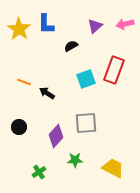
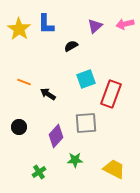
red rectangle: moved 3 px left, 24 px down
black arrow: moved 1 px right, 1 px down
yellow trapezoid: moved 1 px right, 1 px down
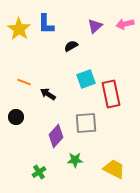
red rectangle: rotated 32 degrees counterclockwise
black circle: moved 3 px left, 10 px up
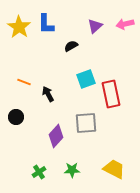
yellow star: moved 2 px up
black arrow: rotated 28 degrees clockwise
green star: moved 3 px left, 10 px down
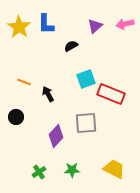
red rectangle: rotated 56 degrees counterclockwise
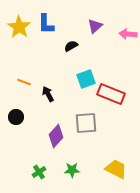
pink arrow: moved 3 px right, 10 px down; rotated 18 degrees clockwise
yellow trapezoid: moved 2 px right
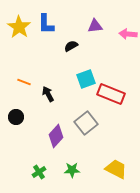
purple triangle: rotated 35 degrees clockwise
gray square: rotated 35 degrees counterclockwise
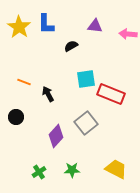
purple triangle: rotated 14 degrees clockwise
cyan square: rotated 12 degrees clockwise
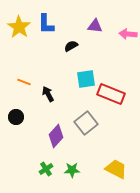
green cross: moved 7 px right, 3 px up
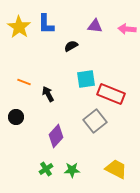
pink arrow: moved 1 px left, 5 px up
gray square: moved 9 px right, 2 px up
